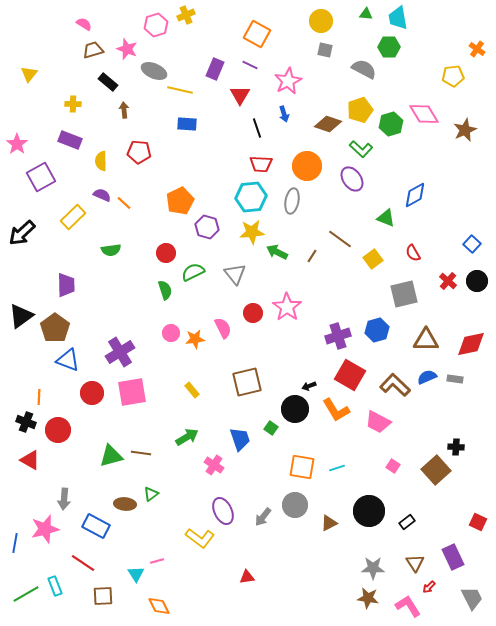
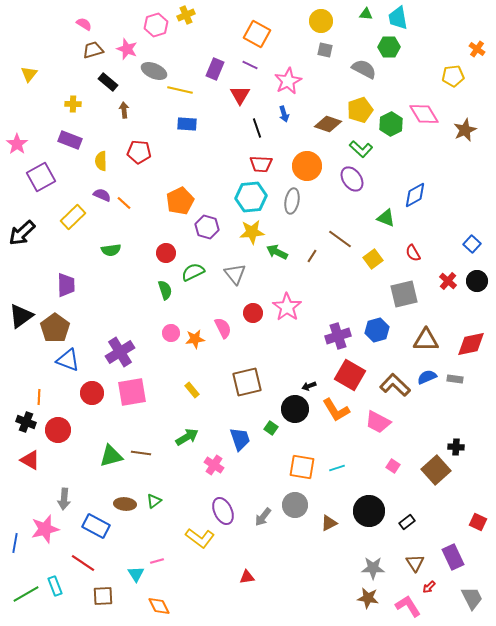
green hexagon at (391, 124): rotated 10 degrees counterclockwise
green triangle at (151, 494): moved 3 px right, 7 px down
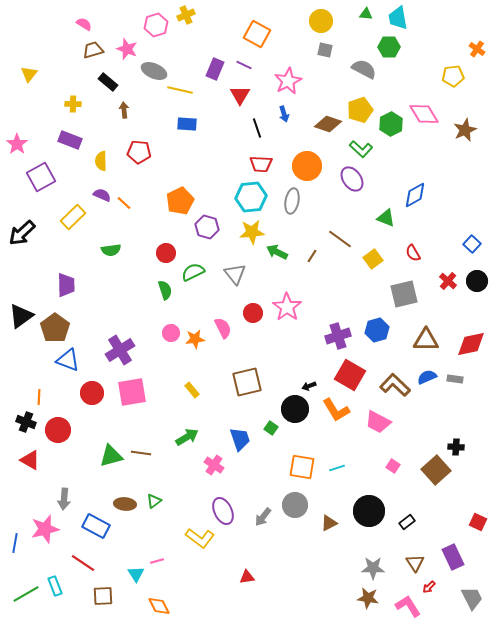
purple line at (250, 65): moved 6 px left
purple cross at (120, 352): moved 2 px up
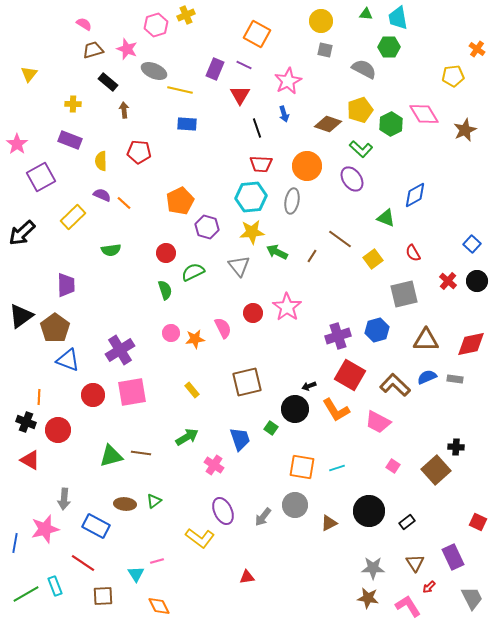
gray triangle at (235, 274): moved 4 px right, 8 px up
red circle at (92, 393): moved 1 px right, 2 px down
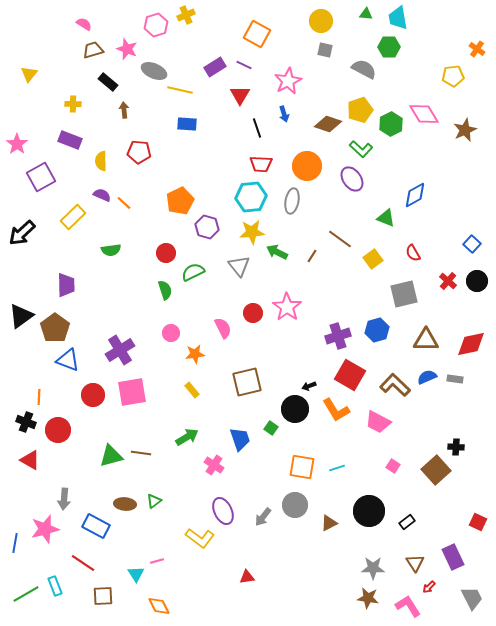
purple rectangle at (215, 69): moved 2 px up; rotated 35 degrees clockwise
orange star at (195, 339): moved 15 px down
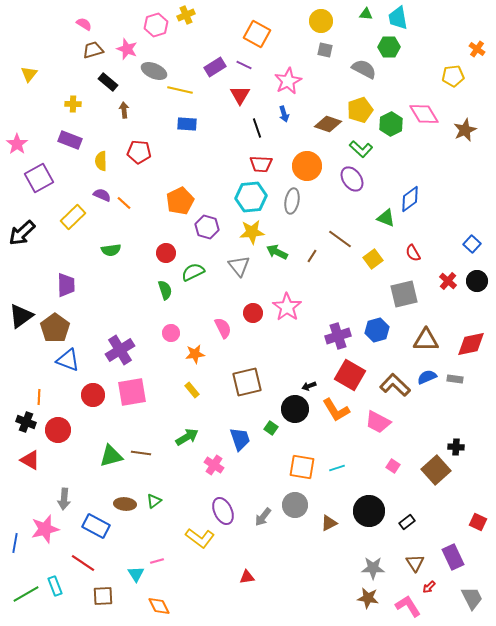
purple square at (41, 177): moved 2 px left, 1 px down
blue diamond at (415, 195): moved 5 px left, 4 px down; rotated 8 degrees counterclockwise
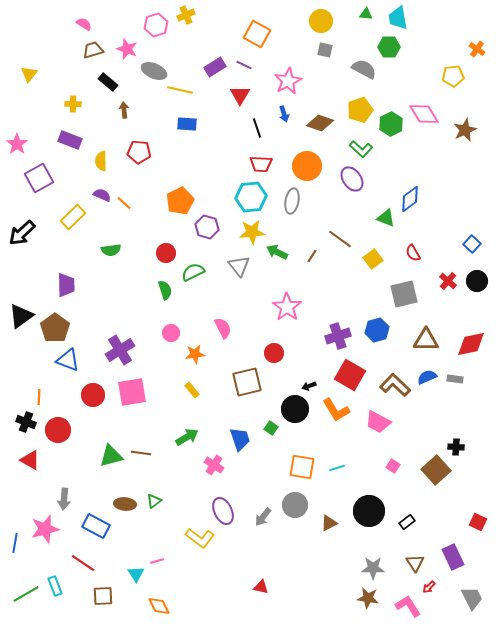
brown diamond at (328, 124): moved 8 px left, 1 px up
red circle at (253, 313): moved 21 px right, 40 px down
red triangle at (247, 577): moved 14 px right, 10 px down; rotated 21 degrees clockwise
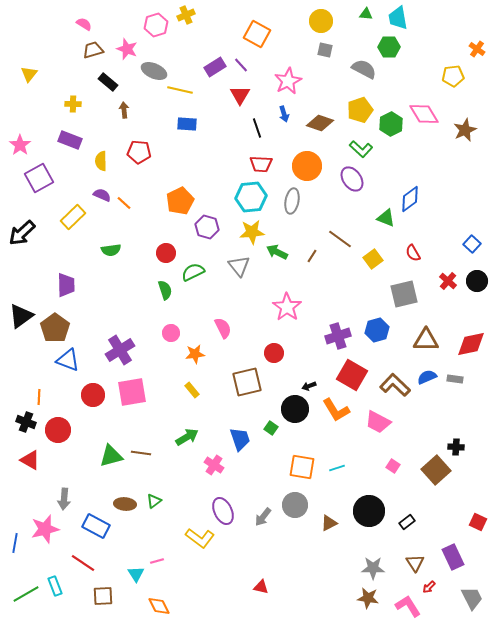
purple line at (244, 65): moved 3 px left; rotated 21 degrees clockwise
pink star at (17, 144): moved 3 px right, 1 px down
red square at (350, 375): moved 2 px right
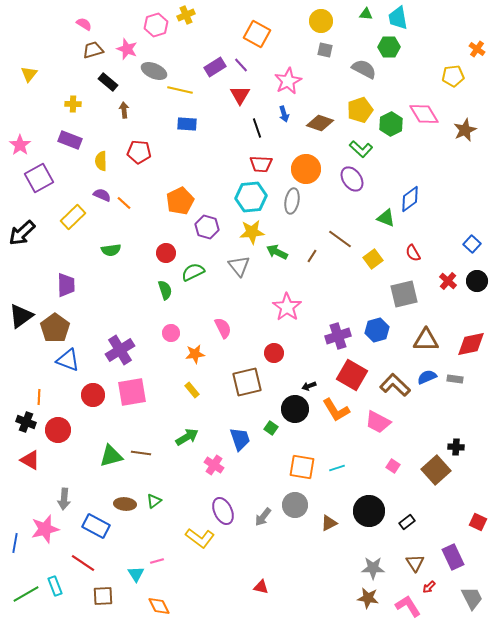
orange circle at (307, 166): moved 1 px left, 3 px down
